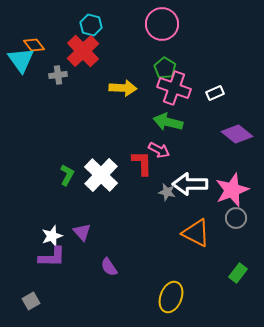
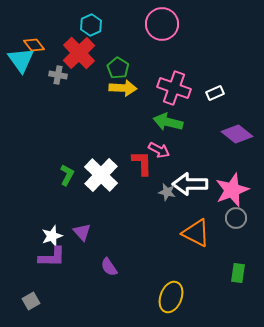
cyan hexagon: rotated 20 degrees clockwise
red cross: moved 4 px left, 2 px down
green pentagon: moved 47 px left
gray cross: rotated 18 degrees clockwise
green rectangle: rotated 30 degrees counterclockwise
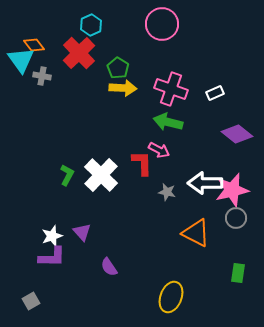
gray cross: moved 16 px left, 1 px down
pink cross: moved 3 px left, 1 px down
white arrow: moved 15 px right, 1 px up
pink star: rotated 8 degrees clockwise
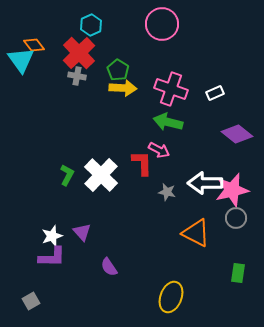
green pentagon: moved 2 px down
gray cross: moved 35 px right
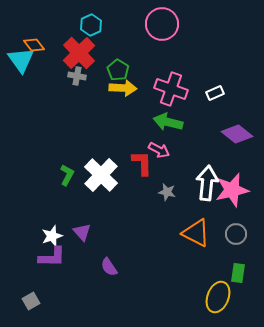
white arrow: moved 2 px right; rotated 96 degrees clockwise
gray circle: moved 16 px down
yellow ellipse: moved 47 px right
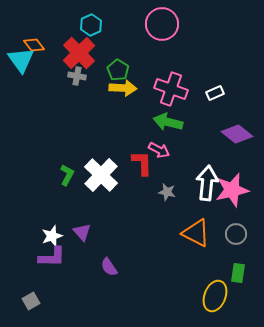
yellow ellipse: moved 3 px left, 1 px up
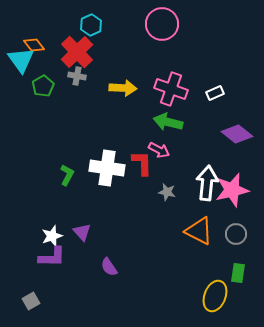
red cross: moved 2 px left, 1 px up
green pentagon: moved 75 px left, 16 px down; rotated 10 degrees clockwise
white cross: moved 6 px right, 7 px up; rotated 36 degrees counterclockwise
orange triangle: moved 3 px right, 2 px up
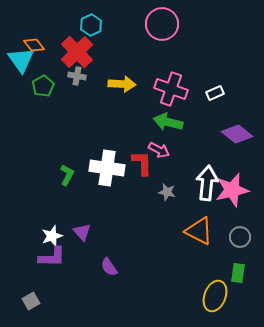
yellow arrow: moved 1 px left, 4 px up
gray circle: moved 4 px right, 3 px down
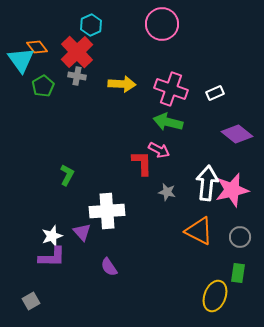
orange diamond: moved 3 px right, 2 px down
white cross: moved 43 px down; rotated 12 degrees counterclockwise
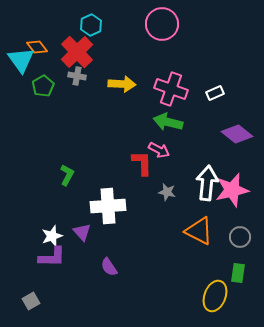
white cross: moved 1 px right, 5 px up
